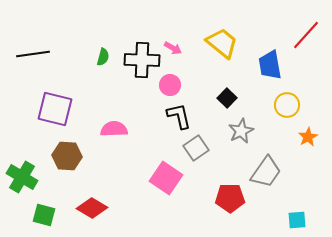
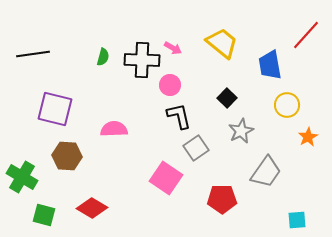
red pentagon: moved 8 px left, 1 px down
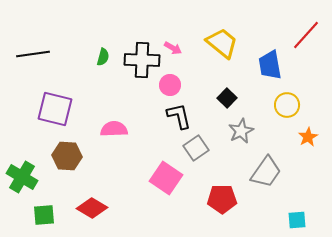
green square: rotated 20 degrees counterclockwise
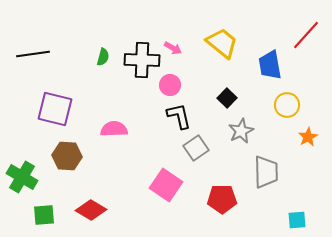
gray trapezoid: rotated 36 degrees counterclockwise
pink square: moved 7 px down
red diamond: moved 1 px left, 2 px down
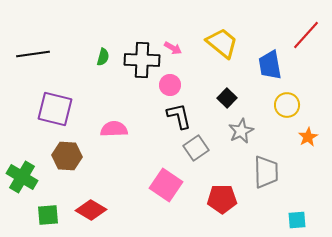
green square: moved 4 px right
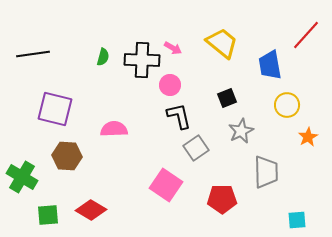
black square: rotated 24 degrees clockwise
